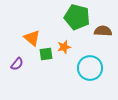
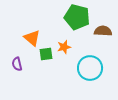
purple semicircle: rotated 128 degrees clockwise
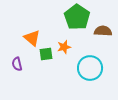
green pentagon: rotated 20 degrees clockwise
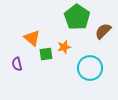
brown semicircle: rotated 48 degrees counterclockwise
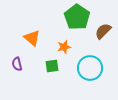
green square: moved 6 px right, 12 px down
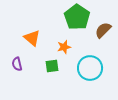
brown semicircle: moved 1 px up
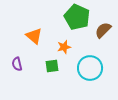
green pentagon: rotated 10 degrees counterclockwise
orange triangle: moved 2 px right, 2 px up
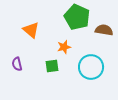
brown semicircle: moved 1 px right; rotated 54 degrees clockwise
orange triangle: moved 3 px left, 6 px up
cyan circle: moved 1 px right, 1 px up
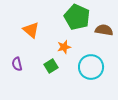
green square: moved 1 px left; rotated 24 degrees counterclockwise
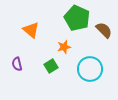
green pentagon: moved 1 px down
brown semicircle: rotated 36 degrees clockwise
cyan circle: moved 1 px left, 2 px down
